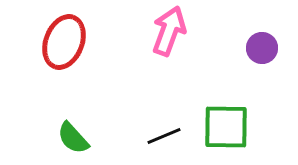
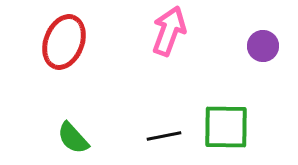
purple circle: moved 1 px right, 2 px up
black line: rotated 12 degrees clockwise
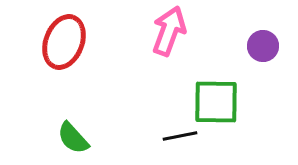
green square: moved 10 px left, 25 px up
black line: moved 16 px right
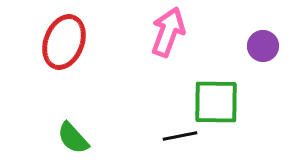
pink arrow: moved 1 px left, 1 px down
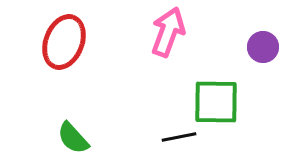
purple circle: moved 1 px down
black line: moved 1 px left, 1 px down
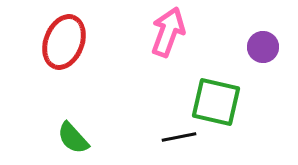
green square: rotated 12 degrees clockwise
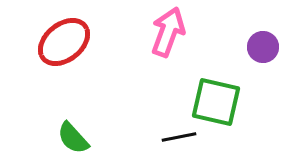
red ellipse: rotated 30 degrees clockwise
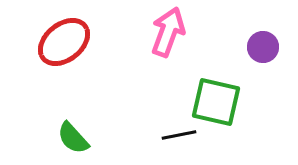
black line: moved 2 px up
